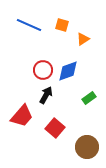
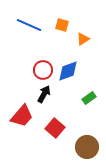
black arrow: moved 2 px left, 1 px up
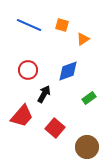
red circle: moved 15 px left
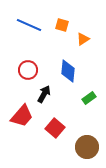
blue diamond: rotated 65 degrees counterclockwise
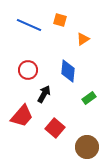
orange square: moved 2 px left, 5 px up
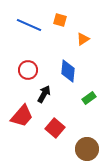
brown circle: moved 2 px down
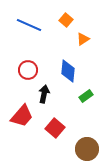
orange square: moved 6 px right; rotated 24 degrees clockwise
black arrow: rotated 18 degrees counterclockwise
green rectangle: moved 3 px left, 2 px up
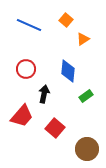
red circle: moved 2 px left, 1 px up
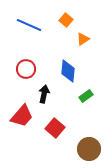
brown circle: moved 2 px right
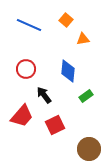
orange triangle: rotated 24 degrees clockwise
black arrow: moved 1 px down; rotated 48 degrees counterclockwise
red square: moved 3 px up; rotated 24 degrees clockwise
